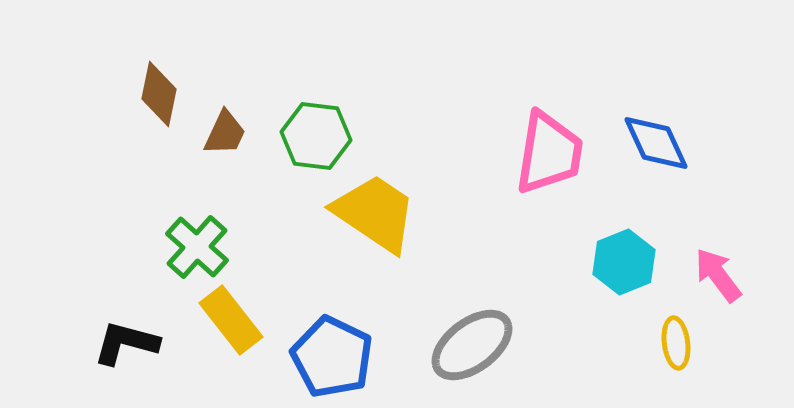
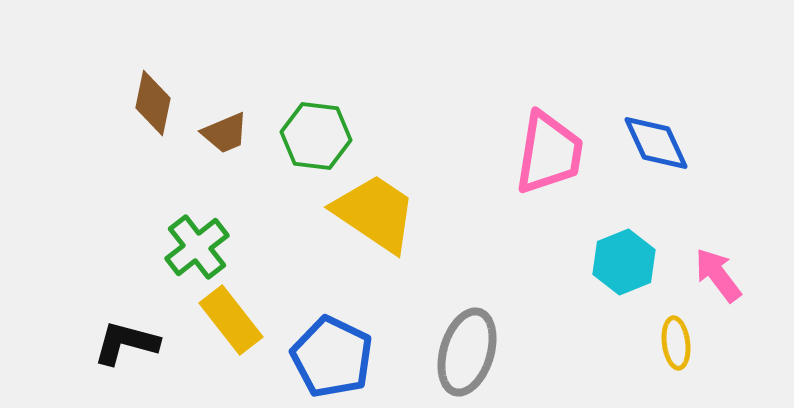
brown diamond: moved 6 px left, 9 px down
brown trapezoid: rotated 42 degrees clockwise
green cross: rotated 10 degrees clockwise
gray ellipse: moved 5 px left, 7 px down; rotated 36 degrees counterclockwise
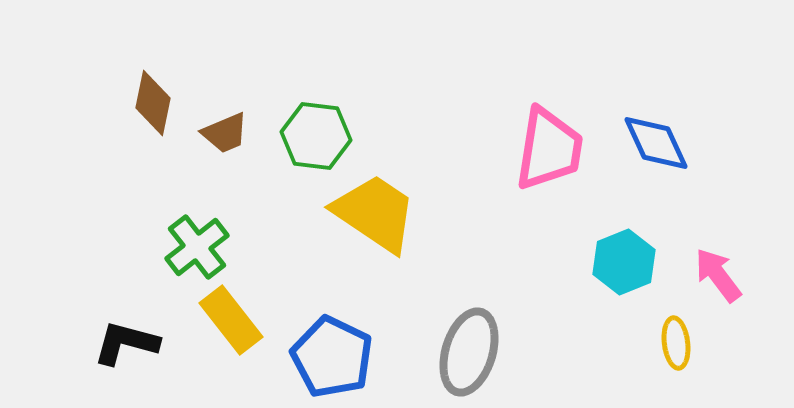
pink trapezoid: moved 4 px up
gray ellipse: moved 2 px right
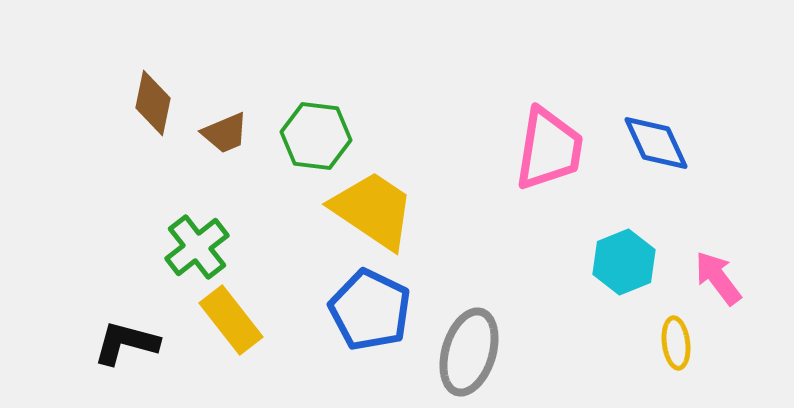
yellow trapezoid: moved 2 px left, 3 px up
pink arrow: moved 3 px down
blue pentagon: moved 38 px right, 47 px up
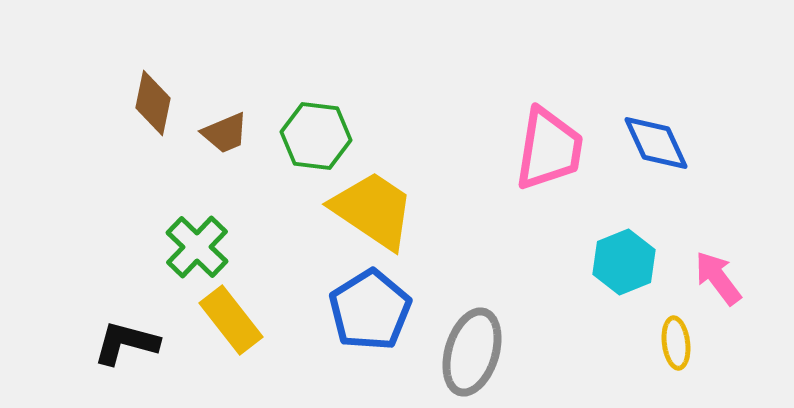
green cross: rotated 8 degrees counterclockwise
blue pentagon: rotated 14 degrees clockwise
gray ellipse: moved 3 px right
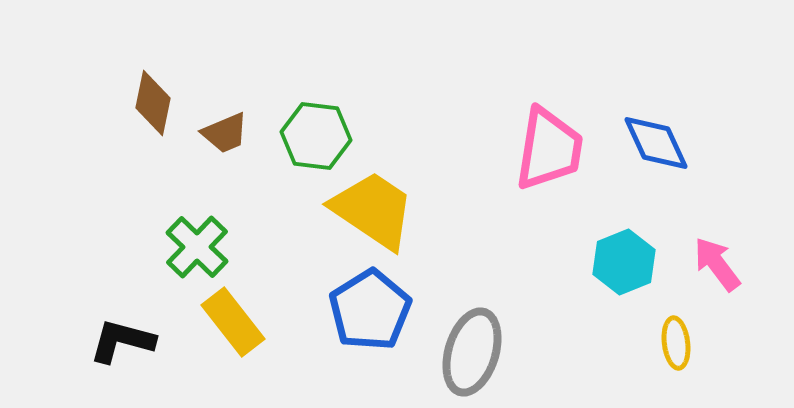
pink arrow: moved 1 px left, 14 px up
yellow rectangle: moved 2 px right, 2 px down
black L-shape: moved 4 px left, 2 px up
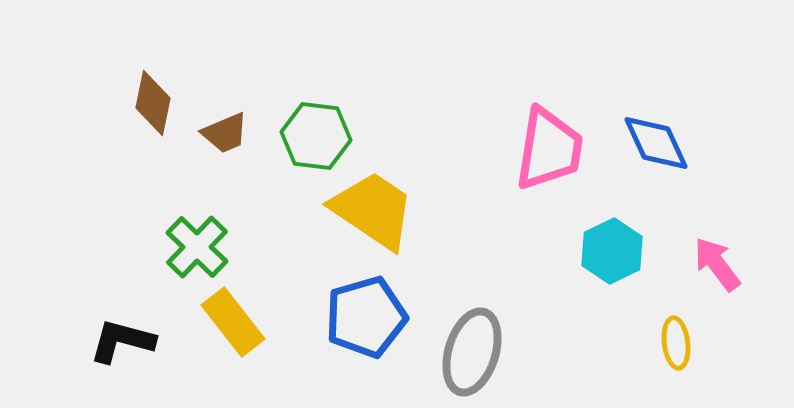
cyan hexagon: moved 12 px left, 11 px up; rotated 4 degrees counterclockwise
blue pentagon: moved 4 px left, 7 px down; rotated 16 degrees clockwise
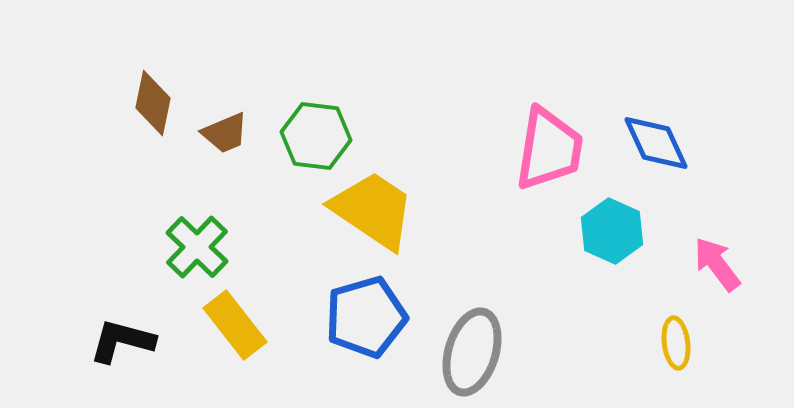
cyan hexagon: moved 20 px up; rotated 10 degrees counterclockwise
yellow rectangle: moved 2 px right, 3 px down
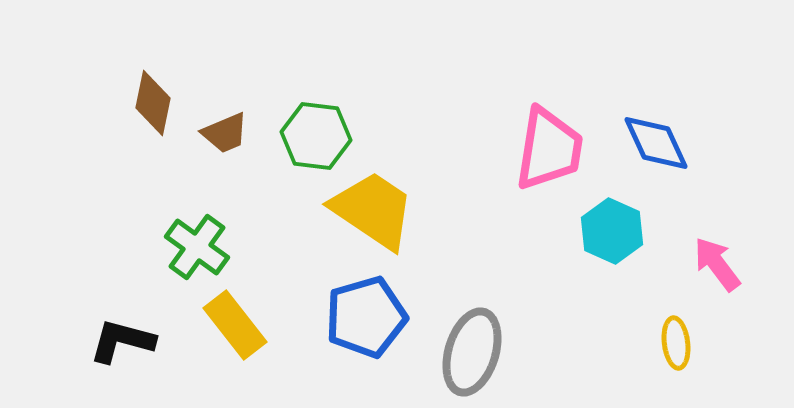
green cross: rotated 8 degrees counterclockwise
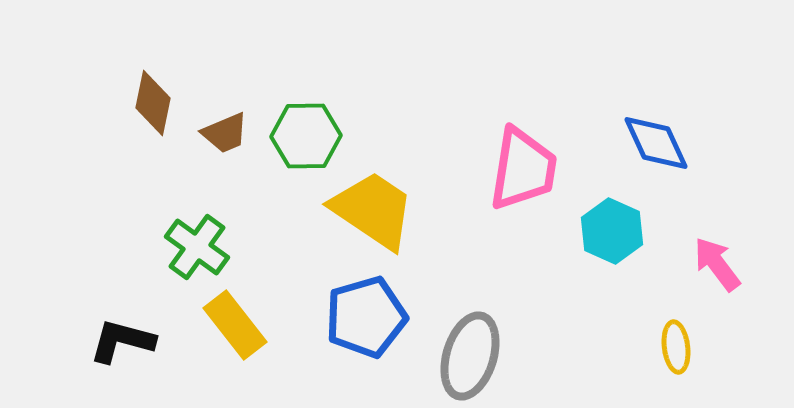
green hexagon: moved 10 px left; rotated 8 degrees counterclockwise
pink trapezoid: moved 26 px left, 20 px down
yellow ellipse: moved 4 px down
gray ellipse: moved 2 px left, 4 px down
